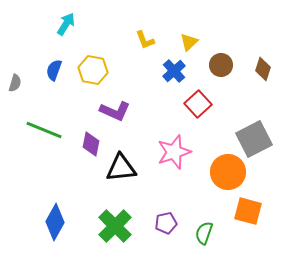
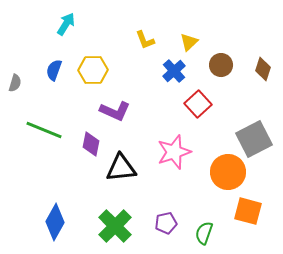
yellow hexagon: rotated 12 degrees counterclockwise
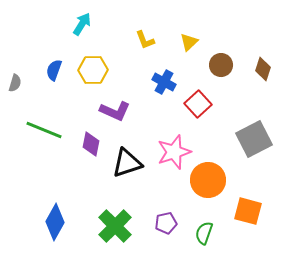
cyan arrow: moved 16 px right
blue cross: moved 10 px left, 11 px down; rotated 20 degrees counterclockwise
black triangle: moved 6 px right, 5 px up; rotated 12 degrees counterclockwise
orange circle: moved 20 px left, 8 px down
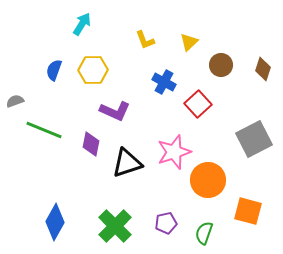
gray semicircle: moved 18 px down; rotated 126 degrees counterclockwise
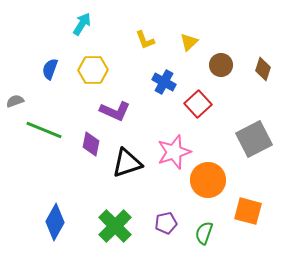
blue semicircle: moved 4 px left, 1 px up
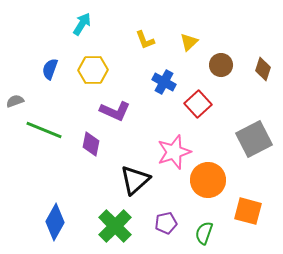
black triangle: moved 8 px right, 17 px down; rotated 24 degrees counterclockwise
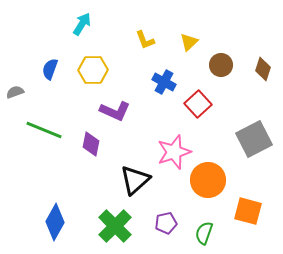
gray semicircle: moved 9 px up
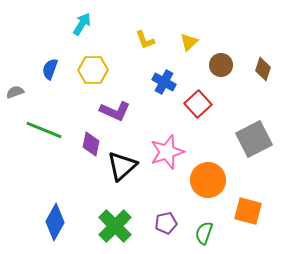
pink star: moved 7 px left
black triangle: moved 13 px left, 14 px up
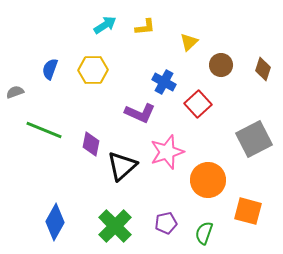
cyan arrow: moved 23 px right, 1 px down; rotated 25 degrees clockwise
yellow L-shape: moved 13 px up; rotated 75 degrees counterclockwise
purple L-shape: moved 25 px right, 2 px down
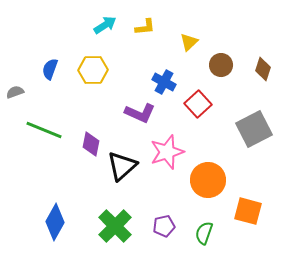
gray square: moved 10 px up
purple pentagon: moved 2 px left, 3 px down
